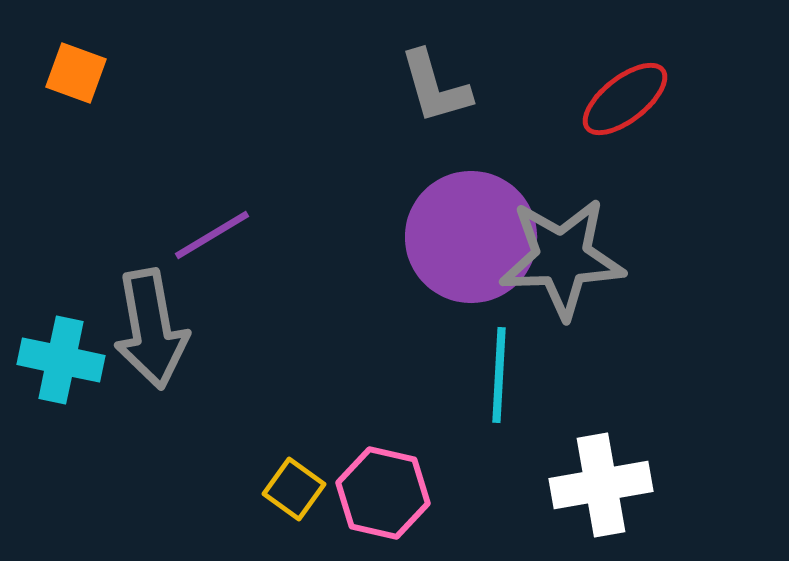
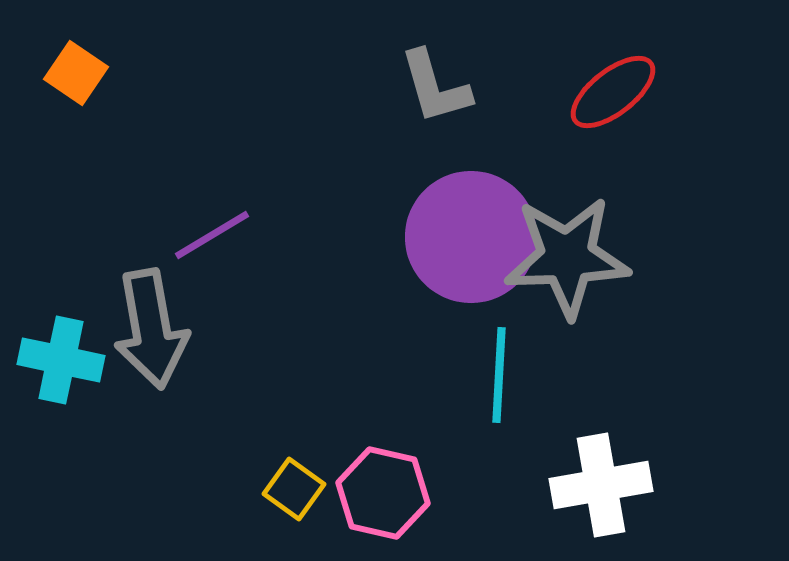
orange square: rotated 14 degrees clockwise
red ellipse: moved 12 px left, 7 px up
gray star: moved 5 px right, 1 px up
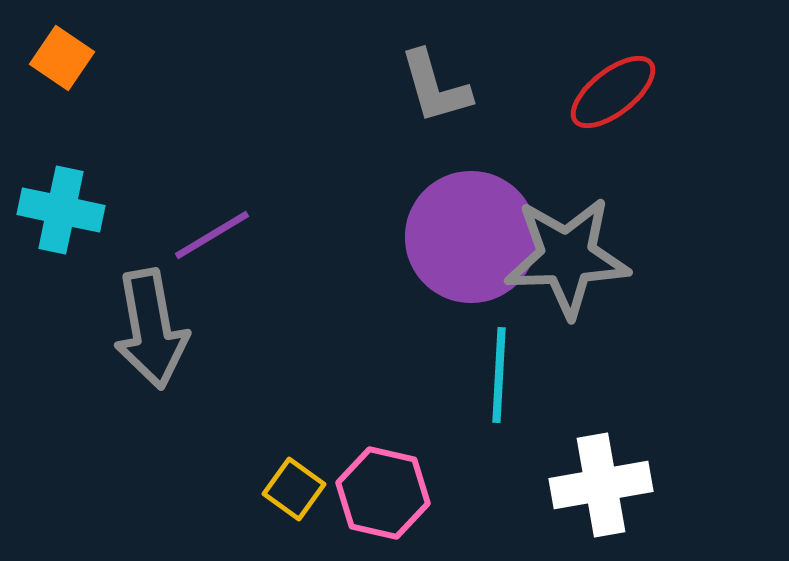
orange square: moved 14 px left, 15 px up
cyan cross: moved 150 px up
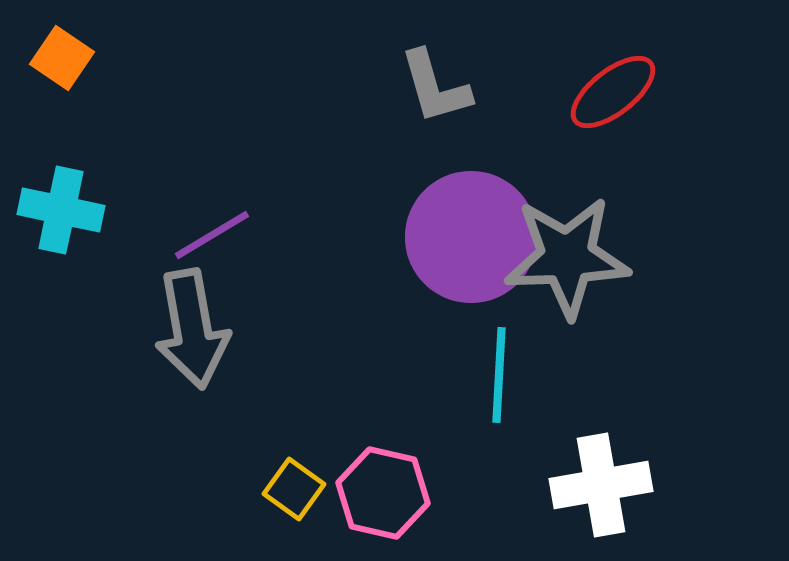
gray arrow: moved 41 px right
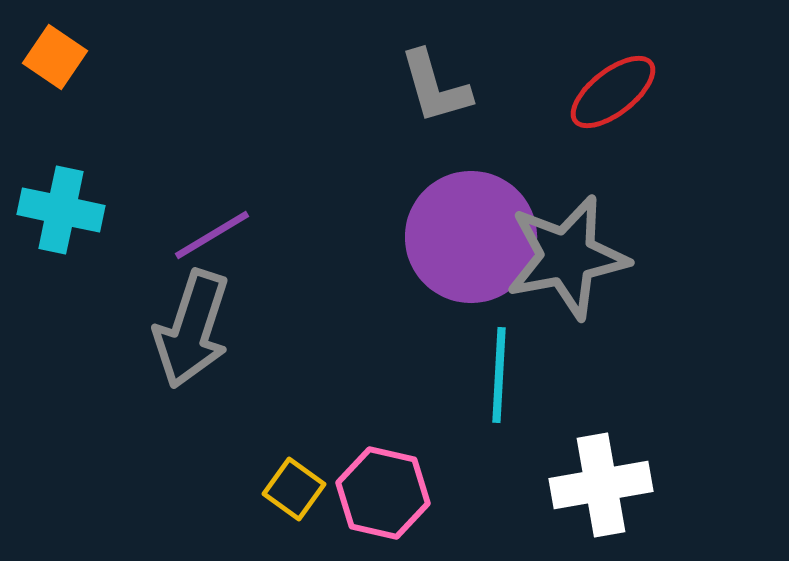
orange square: moved 7 px left, 1 px up
gray star: rotated 9 degrees counterclockwise
gray arrow: rotated 28 degrees clockwise
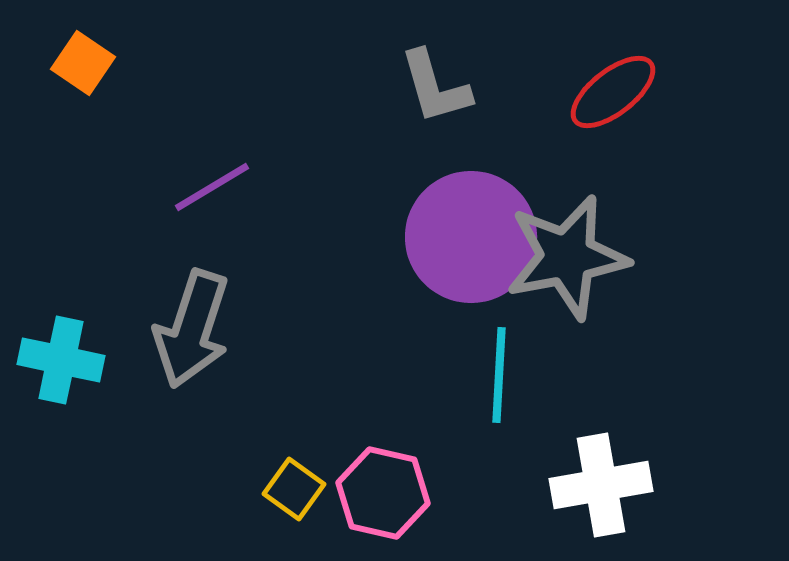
orange square: moved 28 px right, 6 px down
cyan cross: moved 150 px down
purple line: moved 48 px up
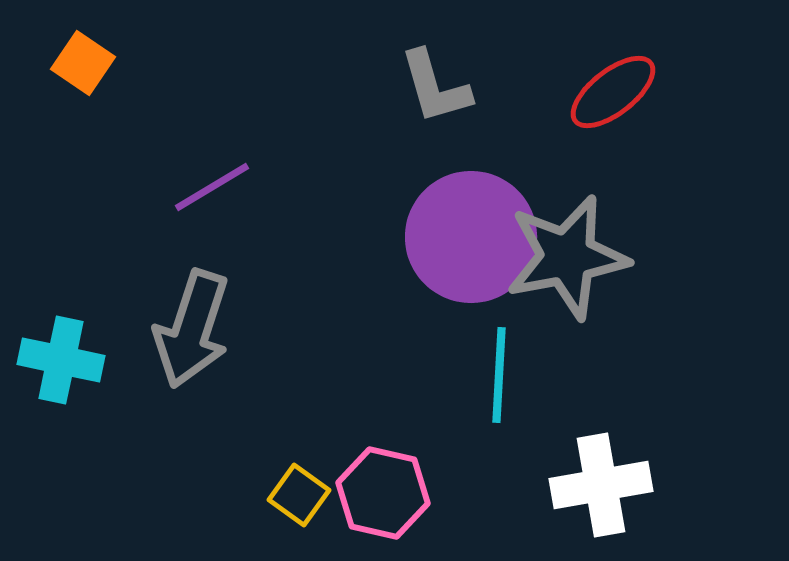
yellow square: moved 5 px right, 6 px down
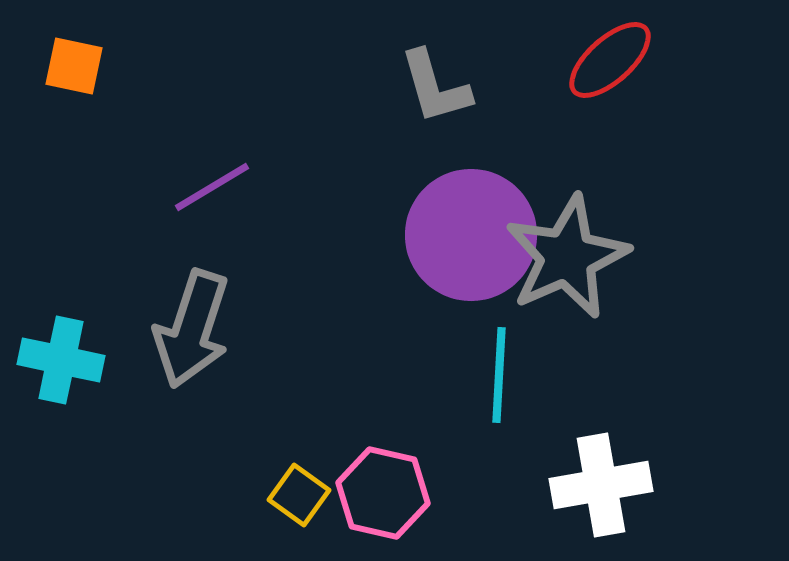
orange square: moved 9 px left, 3 px down; rotated 22 degrees counterclockwise
red ellipse: moved 3 px left, 32 px up; rotated 4 degrees counterclockwise
purple circle: moved 2 px up
gray star: rotated 13 degrees counterclockwise
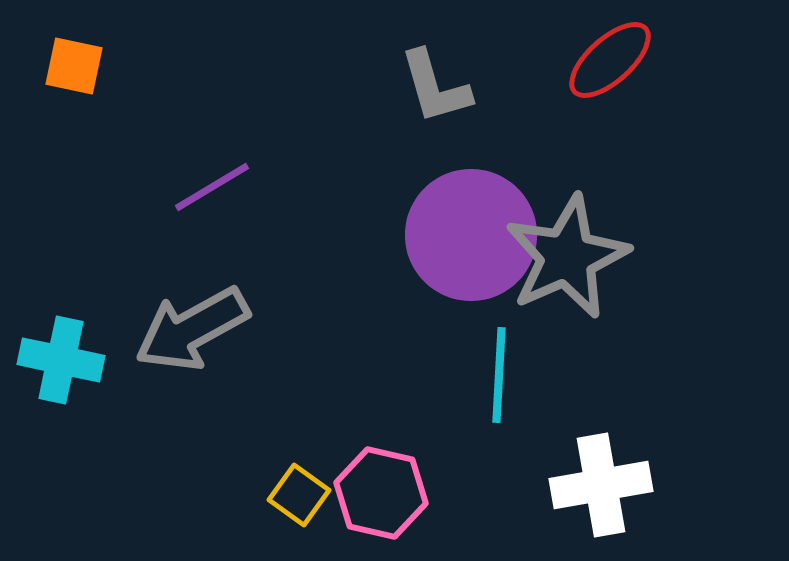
gray arrow: rotated 43 degrees clockwise
pink hexagon: moved 2 px left
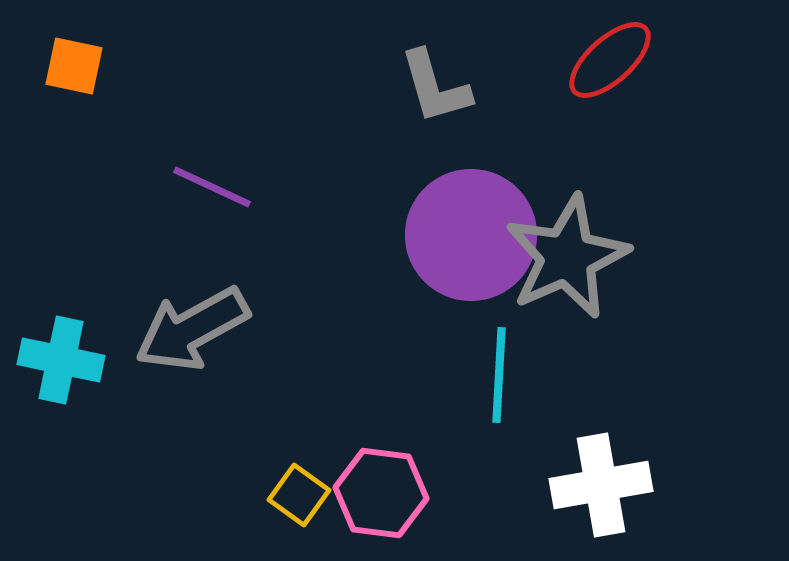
purple line: rotated 56 degrees clockwise
pink hexagon: rotated 6 degrees counterclockwise
